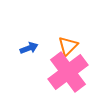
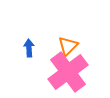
blue arrow: rotated 72 degrees counterclockwise
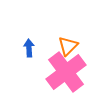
pink cross: moved 2 px left
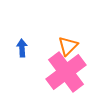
blue arrow: moved 7 px left
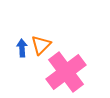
orange triangle: moved 27 px left, 1 px up
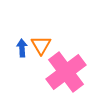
orange triangle: rotated 15 degrees counterclockwise
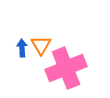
pink cross: moved 4 px up; rotated 15 degrees clockwise
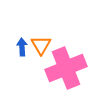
blue arrow: moved 1 px up
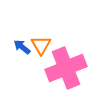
blue arrow: rotated 48 degrees counterclockwise
